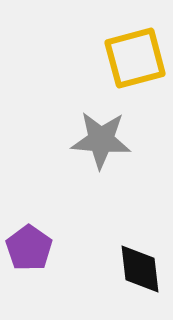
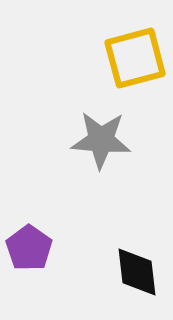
black diamond: moved 3 px left, 3 px down
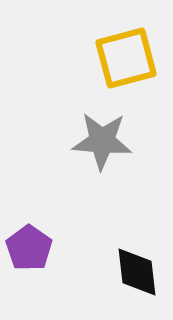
yellow square: moved 9 px left
gray star: moved 1 px right, 1 px down
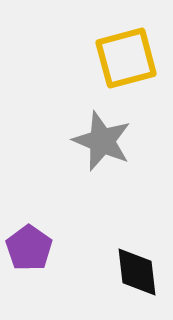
gray star: rotated 18 degrees clockwise
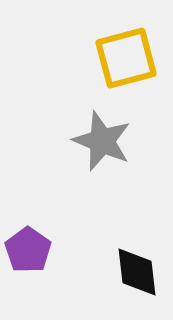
purple pentagon: moved 1 px left, 2 px down
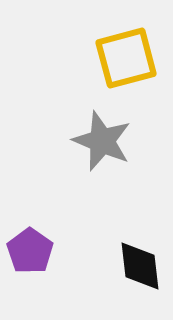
purple pentagon: moved 2 px right, 1 px down
black diamond: moved 3 px right, 6 px up
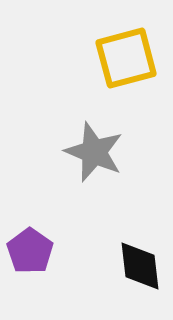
gray star: moved 8 px left, 11 px down
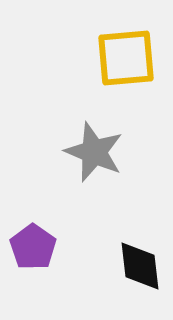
yellow square: rotated 10 degrees clockwise
purple pentagon: moved 3 px right, 4 px up
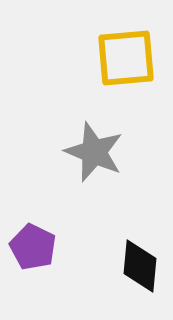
purple pentagon: rotated 9 degrees counterclockwise
black diamond: rotated 12 degrees clockwise
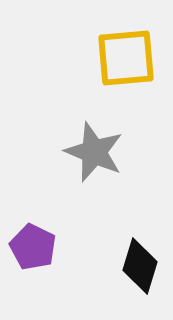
black diamond: rotated 12 degrees clockwise
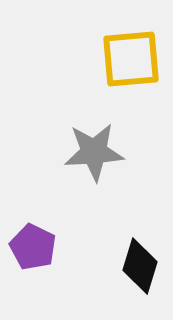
yellow square: moved 5 px right, 1 px down
gray star: rotated 26 degrees counterclockwise
